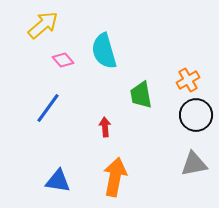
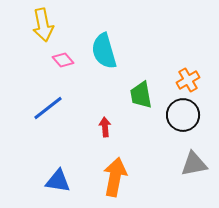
yellow arrow: rotated 120 degrees clockwise
blue line: rotated 16 degrees clockwise
black circle: moved 13 px left
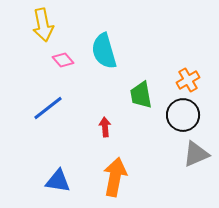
gray triangle: moved 2 px right, 10 px up; rotated 12 degrees counterclockwise
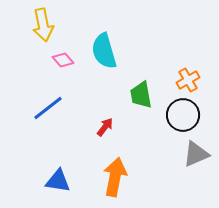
red arrow: rotated 42 degrees clockwise
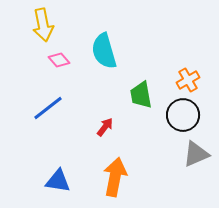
pink diamond: moved 4 px left
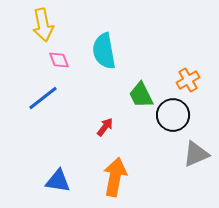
cyan semicircle: rotated 6 degrees clockwise
pink diamond: rotated 20 degrees clockwise
green trapezoid: rotated 16 degrees counterclockwise
blue line: moved 5 px left, 10 px up
black circle: moved 10 px left
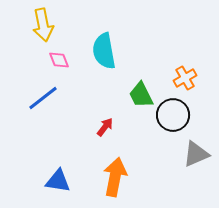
orange cross: moved 3 px left, 2 px up
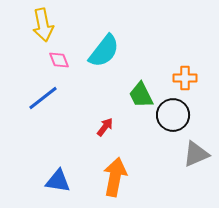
cyan semicircle: rotated 132 degrees counterclockwise
orange cross: rotated 30 degrees clockwise
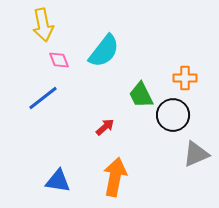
red arrow: rotated 12 degrees clockwise
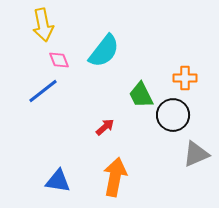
blue line: moved 7 px up
